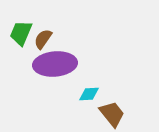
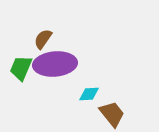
green trapezoid: moved 35 px down
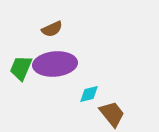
brown semicircle: moved 9 px right, 10 px up; rotated 150 degrees counterclockwise
cyan diamond: rotated 10 degrees counterclockwise
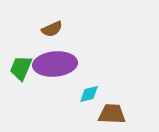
brown trapezoid: rotated 48 degrees counterclockwise
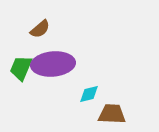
brown semicircle: moved 12 px left; rotated 15 degrees counterclockwise
purple ellipse: moved 2 px left
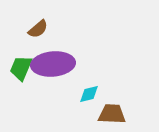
brown semicircle: moved 2 px left
